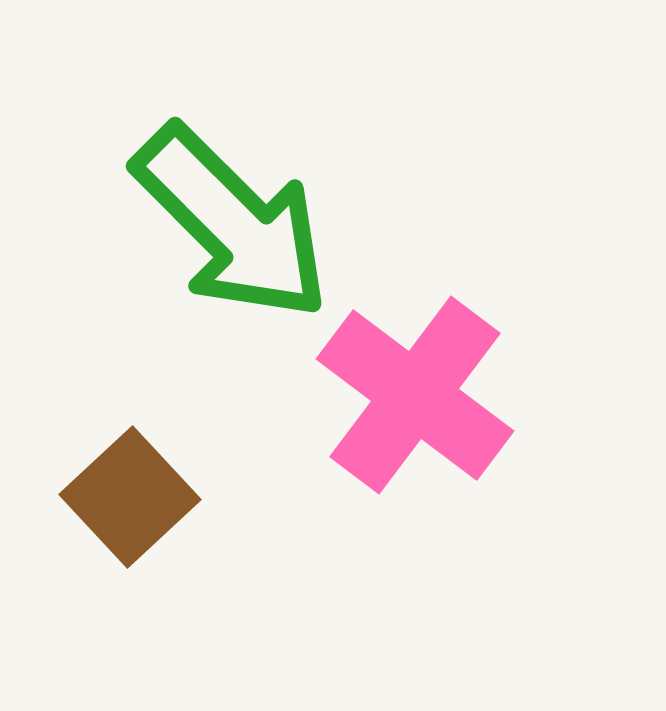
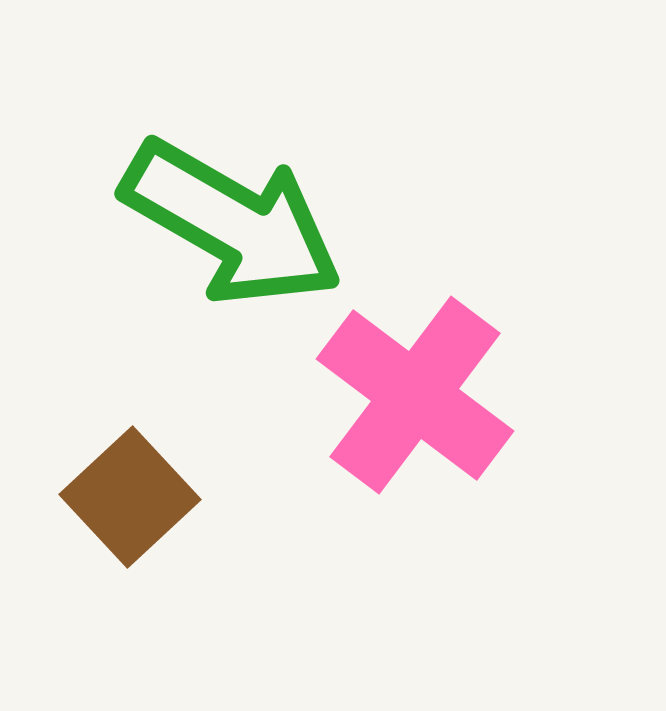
green arrow: rotated 15 degrees counterclockwise
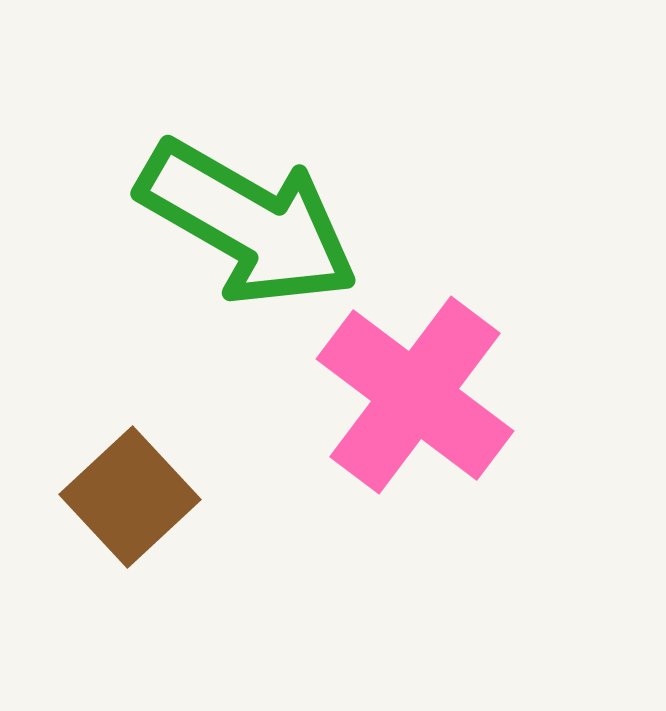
green arrow: moved 16 px right
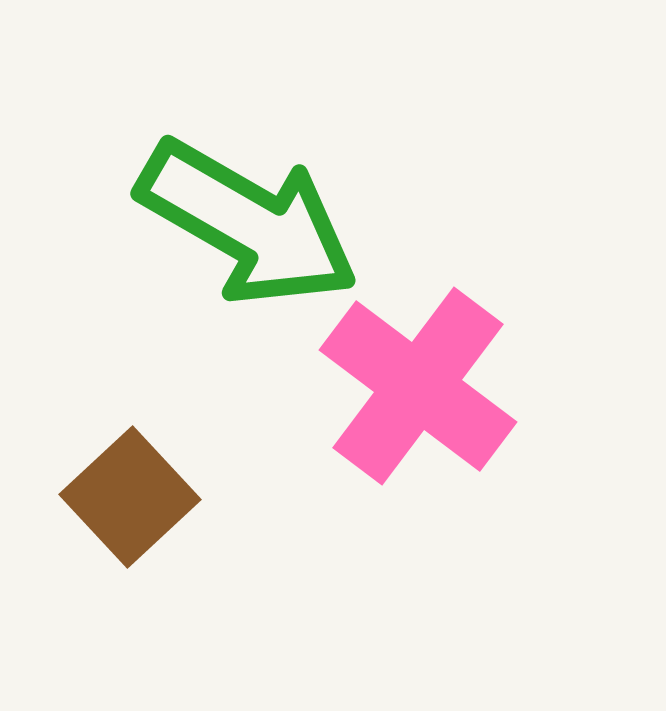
pink cross: moved 3 px right, 9 px up
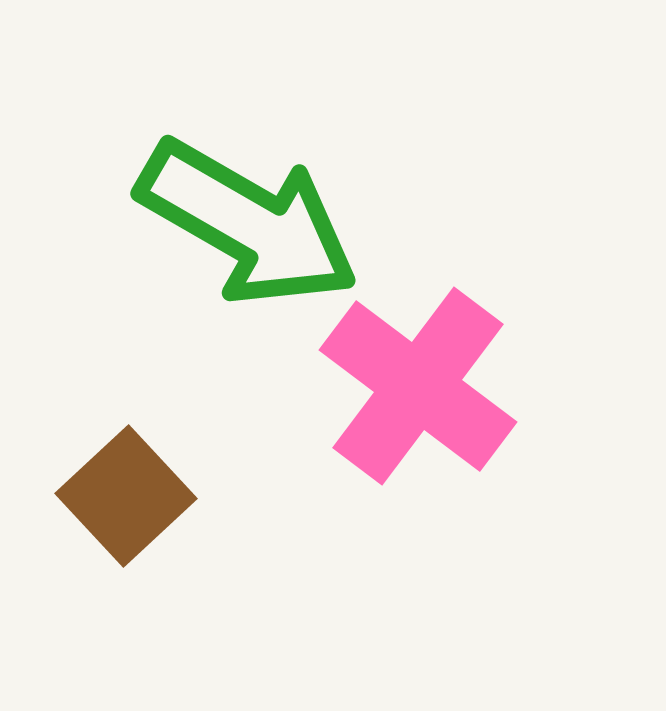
brown square: moved 4 px left, 1 px up
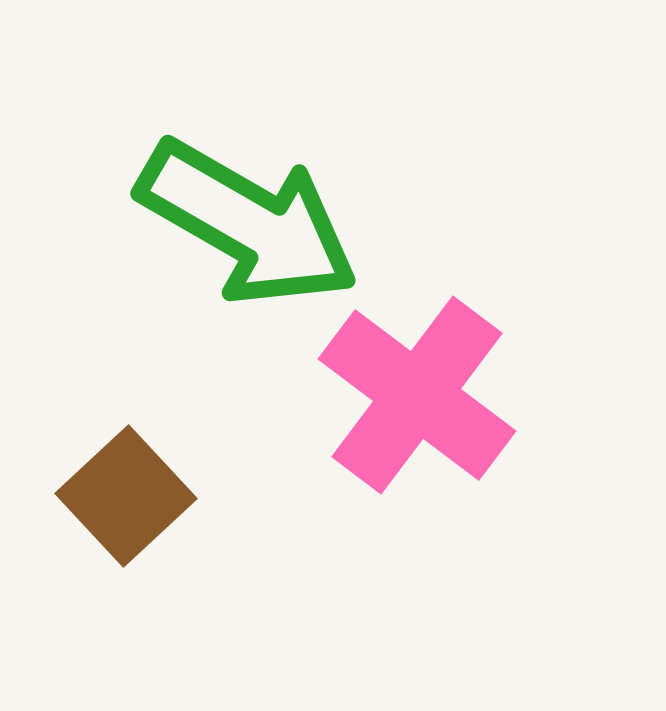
pink cross: moved 1 px left, 9 px down
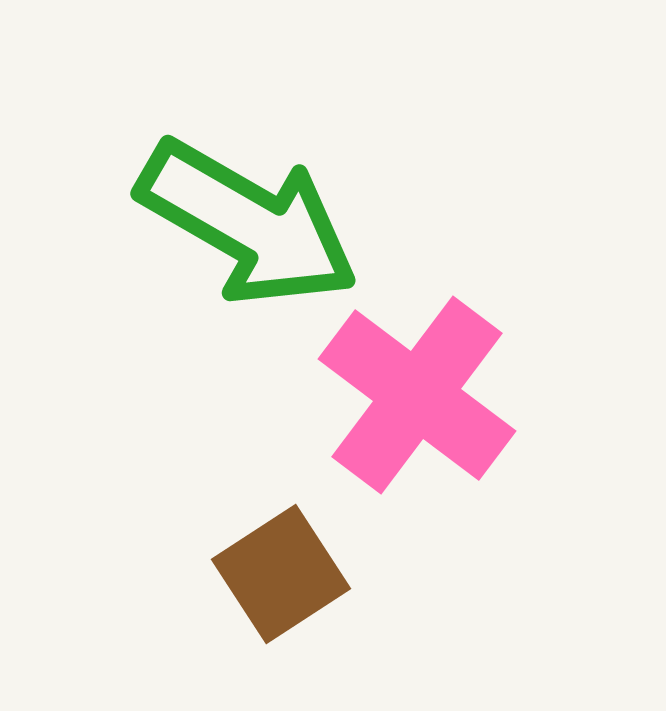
brown square: moved 155 px right, 78 px down; rotated 10 degrees clockwise
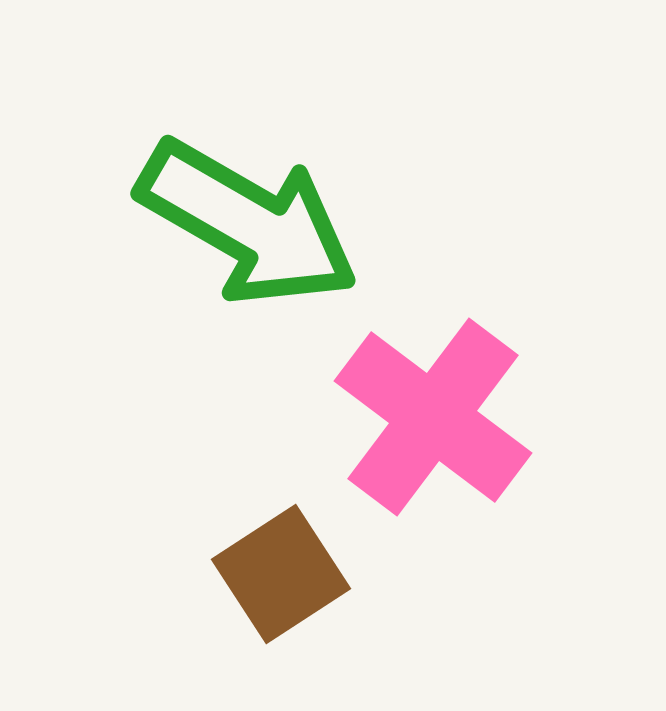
pink cross: moved 16 px right, 22 px down
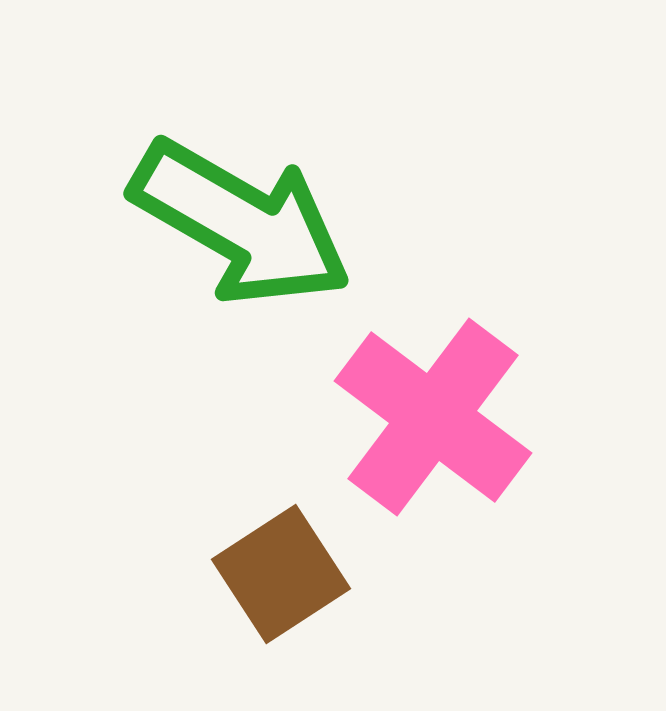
green arrow: moved 7 px left
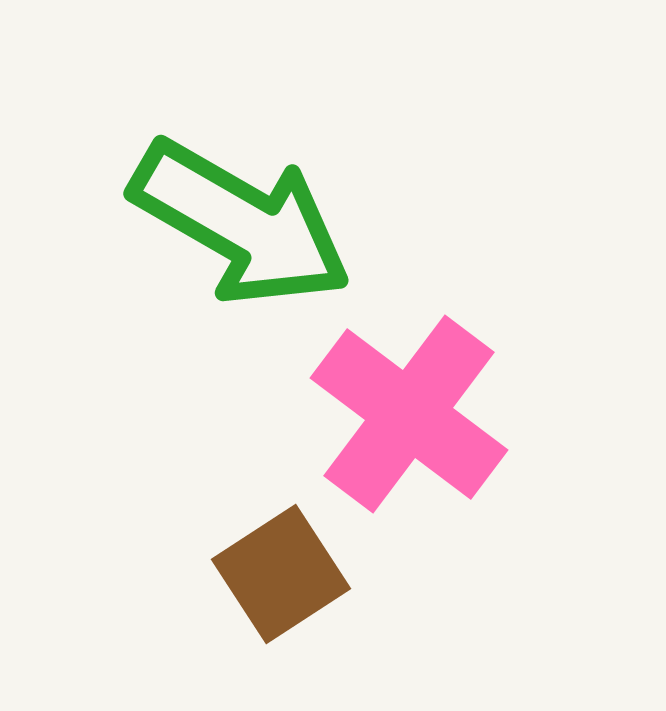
pink cross: moved 24 px left, 3 px up
